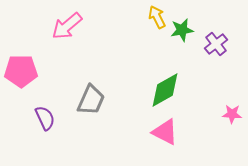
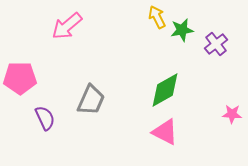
pink pentagon: moved 1 px left, 7 px down
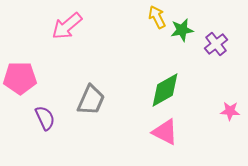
pink star: moved 2 px left, 3 px up
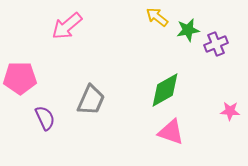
yellow arrow: rotated 25 degrees counterclockwise
green star: moved 6 px right
purple cross: rotated 15 degrees clockwise
pink triangle: moved 6 px right; rotated 8 degrees counterclockwise
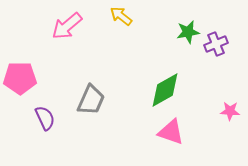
yellow arrow: moved 36 px left, 1 px up
green star: moved 2 px down
